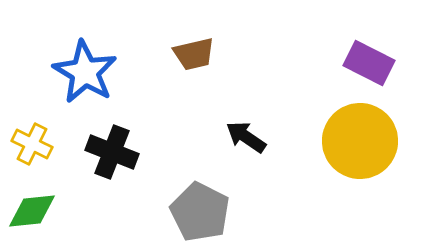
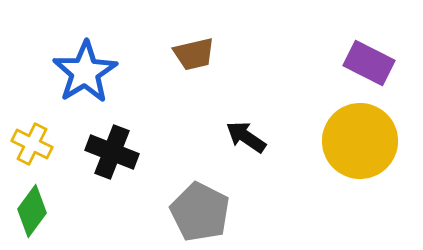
blue star: rotated 10 degrees clockwise
green diamond: rotated 48 degrees counterclockwise
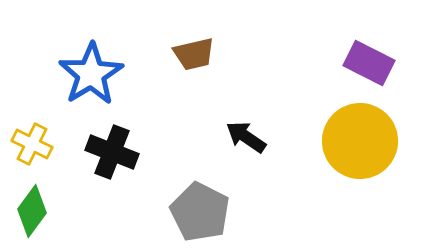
blue star: moved 6 px right, 2 px down
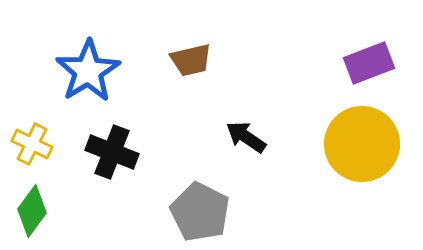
brown trapezoid: moved 3 px left, 6 px down
purple rectangle: rotated 48 degrees counterclockwise
blue star: moved 3 px left, 3 px up
yellow circle: moved 2 px right, 3 px down
